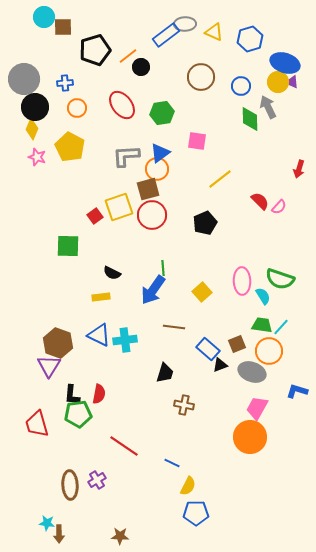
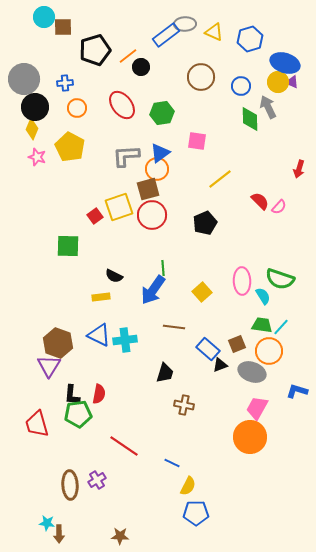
black semicircle at (112, 273): moved 2 px right, 3 px down
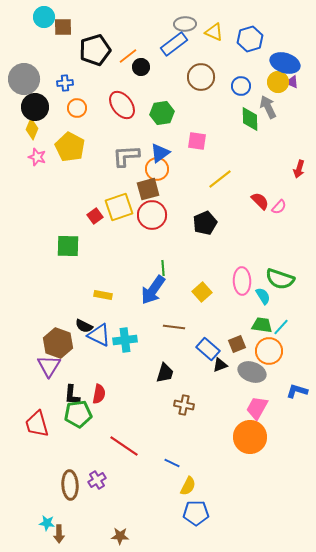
blue rectangle at (166, 35): moved 8 px right, 9 px down
black semicircle at (114, 276): moved 30 px left, 50 px down
yellow rectangle at (101, 297): moved 2 px right, 2 px up; rotated 18 degrees clockwise
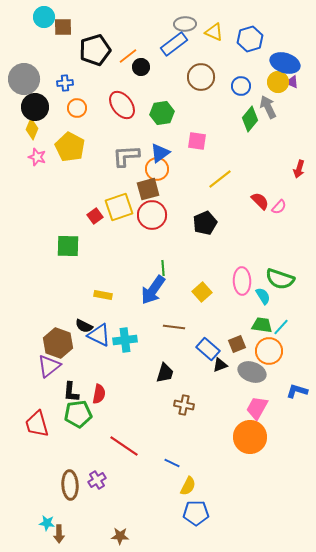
green diamond at (250, 119): rotated 40 degrees clockwise
purple triangle at (49, 366): rotated 20 degrees clockwise
black L-shape at (72, 395): moved 1 px left, 3 px up
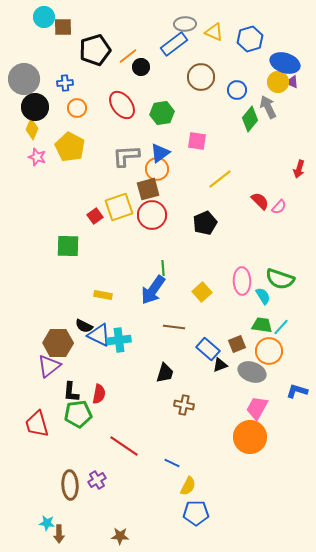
blue circle at (241, 86): moved 4 px left, 4 px down
cyan cross at (125, 340): moved 6 px left
brown hexagon at (58, 343): rotated 20 degrees counterclockwise
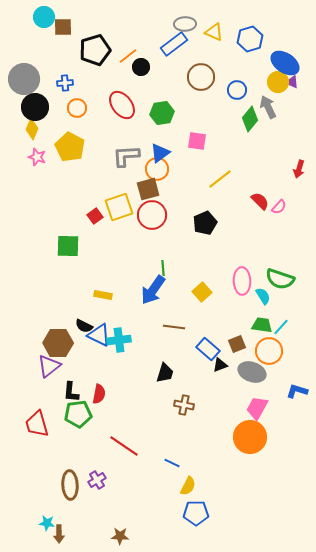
blue ellipse at (285, 63): rotated 16 degrees clockwise
